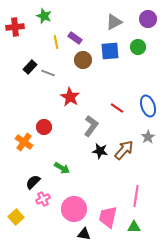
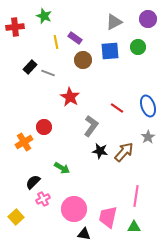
orange cross: rotated 24 degrees clockwise
brown arrow: moved 2 px down
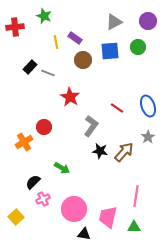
purple circle: moved 2 px down
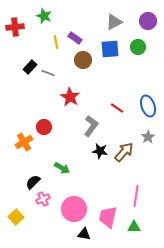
blue square: moved 2 px up
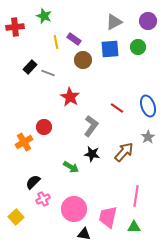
purple rectangle: moved 1 px left, 1 px down
black star: moved 8 px left, 3 px down
green arrow: moved 9 px right, 1 px up
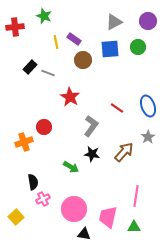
orange cross: rotated 12 degrees clockwise
black semicircle: rotated 126 degrees clockwise
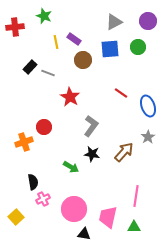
red line: moved 4 px right, 15 px up
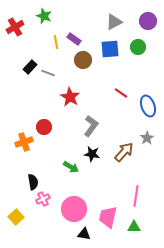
red cross: rotated 24 degrees counterclockwise
gray star: moved 1 px left, 1 px down
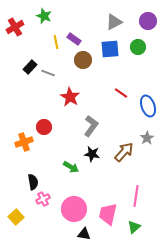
pink trapezoid: moved 3 px up
green triangle: rotated 40 degrees counterclockwise
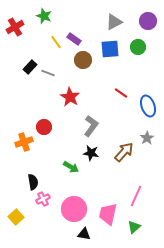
yellow line: rotated 24 degrees counterclockwise
black star: moved 1 px left, 1 px up
pink line: rotated 15 degrees clockwise
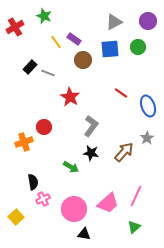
pink trapezoid: moved 11 px up; rotated 145 degrees counterclockwise
